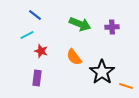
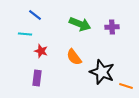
cyan line: moved 2 px left, 1 px up; rotated 32 degrees clockwise
black star: rotated 15 degrees counterclockwise
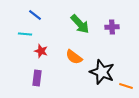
green arrow: rotated 25 degrees clockwise
orange semicircle: rotated 18 degrees counterclockwise
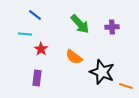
red star: moved 2 px up; rotated 16 degrees clockwise
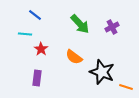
purple cross: rotated 24 degrees counterclockwise
orange line: moved 1 px down
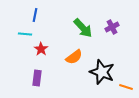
blue line: rotated 64 degrees clockwise
green arrow: moved 3 px right, 4 px down
orange semicircle: rotated 72 degrees counterclockwise
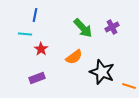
purple rectangle: rotated 63 degrees clockwise
orange line: moved 3 px right, 1 px up
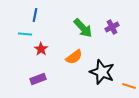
purple rectangle: moved 1 px right, 1 px down
